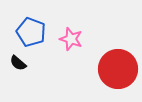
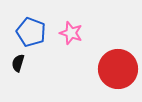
pink star: moved 6 px up
black semicircle: rotated 66 degrees clockwise
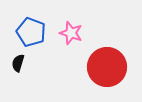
red circle: moved 11 px left, 2 px up
